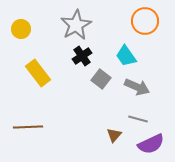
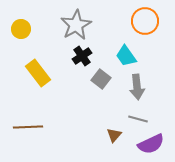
gray arrow: rotated 60 degrees clockwise
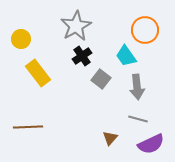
orange circle: moved 9 px down
gray star: moved 1 px down
yellow circle: moved 10 px down
brown triangle: moved 4 px left, 3 px down
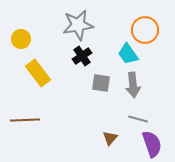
gray star: moved 2 px right, 1 px up; rotated 20 degrees clockwise
cyan trapezoid: moved 2 px right, 2 px up
gray square: moved 4 px down; rotated 30 degrees counterclockwise
gray arrow: moved 4 px left, 2 px up
brown line: moved 3 px left, 7 px up
purple semicircle: moved 1 px right; rotated 84 degrees counterclockwise
